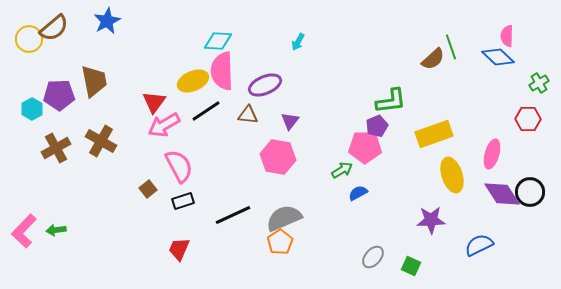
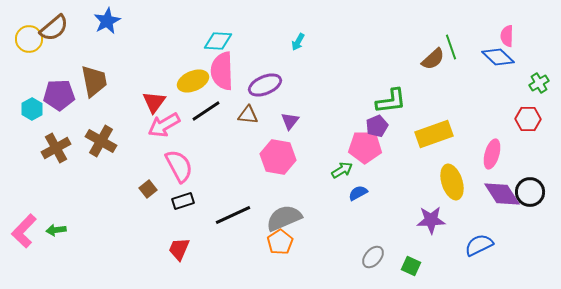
yellow ellipse at (452, 175): moved 7 px down
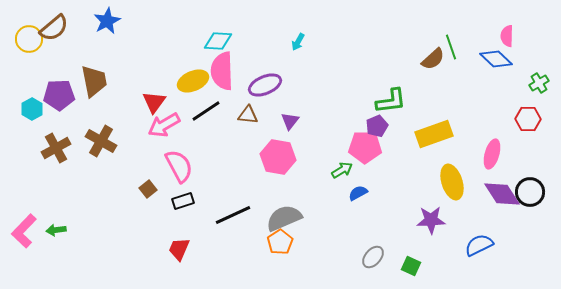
blue diamond at (498, 57): moved 2 px left, 2 px down
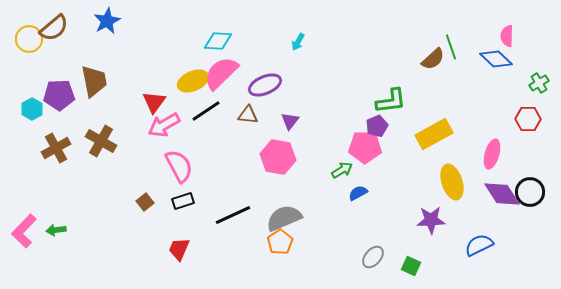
pink semicircle at (222, 71): moved 1 px left, 2 px down; rotated 48 degrees clockwise
yellow rectangle at (434, 134): rotated 9 degrees counterclockwise
brown square at (148, 189): moved 3 px left, 13 px down
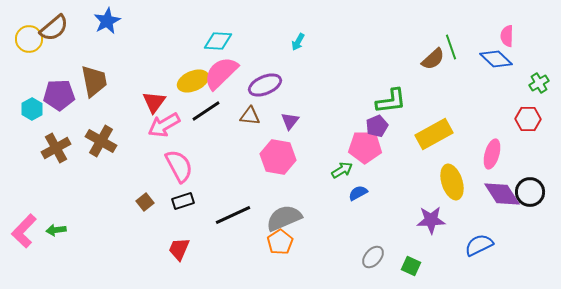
brown triangle at (248, 115): moved 2 px right, 1 px down
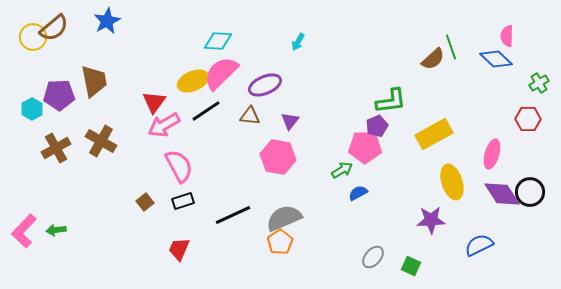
yellow circle at (29, 39): moved 4 px right, 2 px up
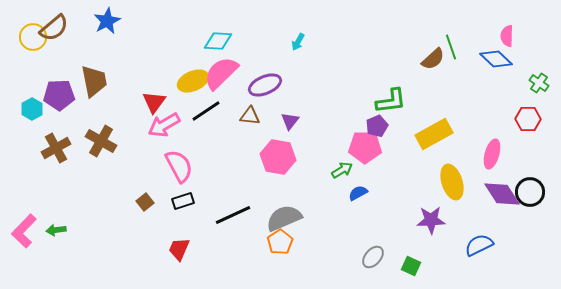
green cross at (539, 83): rotated 24 degrees counterclockwise
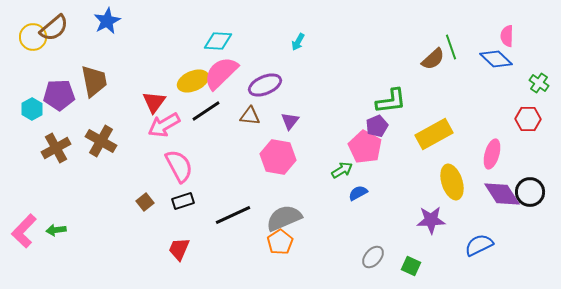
pink pentagon at (365, 147): rotated 28 degrees clockwise
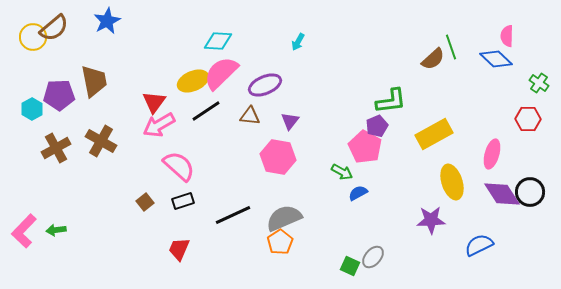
pink arrow at (164, 125): moved 5 px left
pink semicircle at (179, 166): rotated 20 degrees counterclockwise
green arrow at (342, 170): moved 2 px down; rotated 60 degrees clockwise
green square at (411, 266): moved 61 px left
